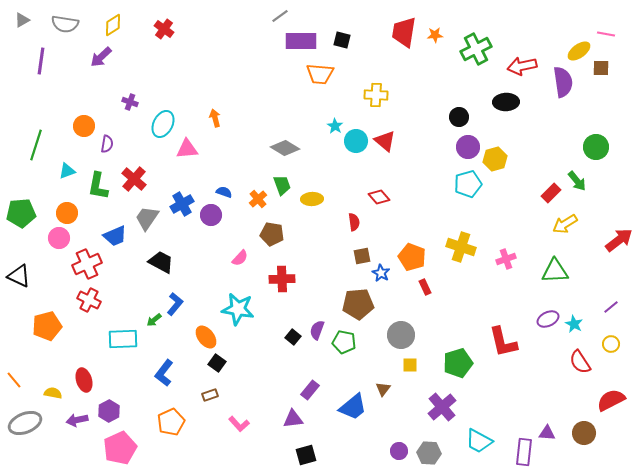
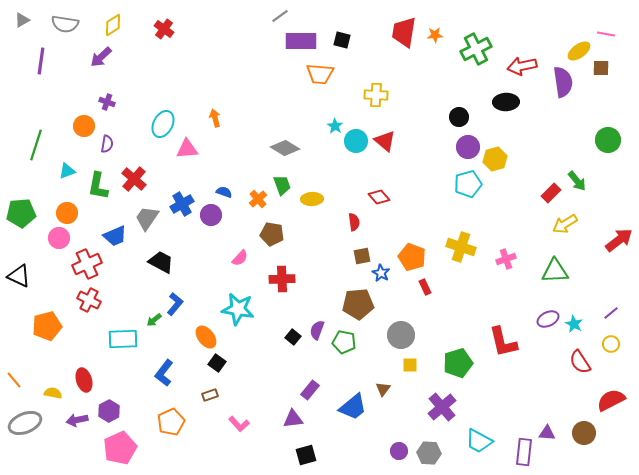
purple cross at (130, 102): moved 23 px left
green circle at (596, 147): moved 12 px right, 7 px up
purple line at (611, 307): moved 6 px down
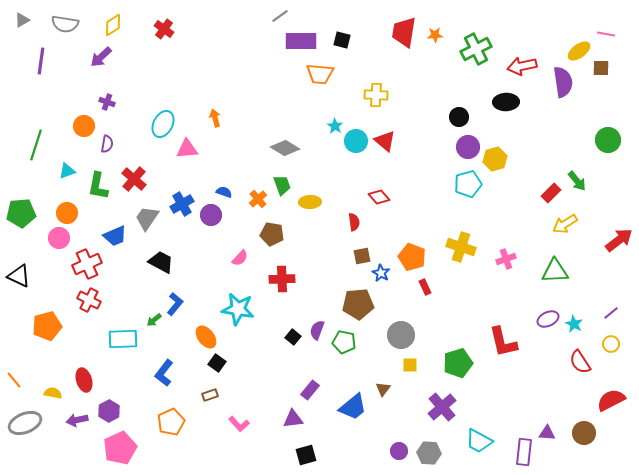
yellow ellipse at (312, 199): moved 2 px left, 3 px down
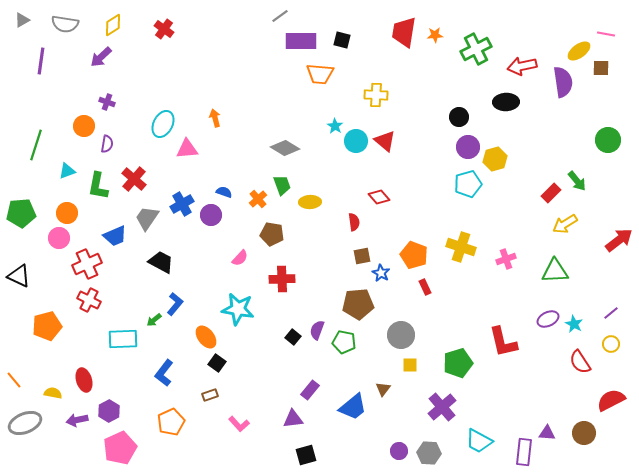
orange pentagon at (412, 257): moved 2 px right, 2 px up
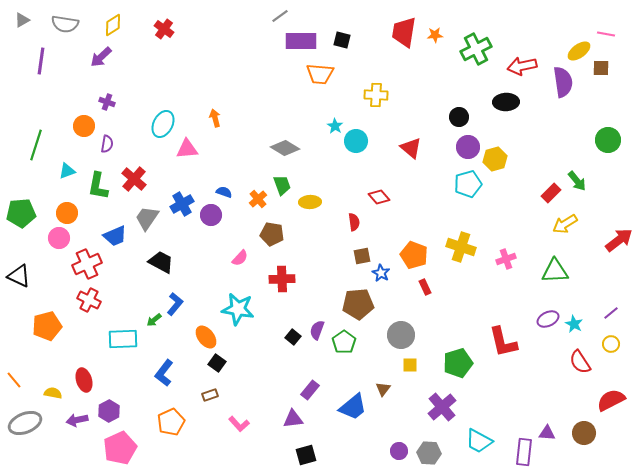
red triangle at (385, 141): moved 26 px right, 7 px down
green pentagon at (344, 342): rotated 25 degrees clockwise
